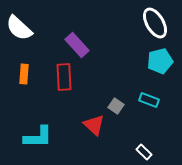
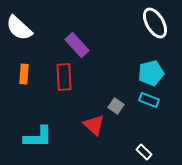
cyan pentagon: moved 9 px left, 12 px down
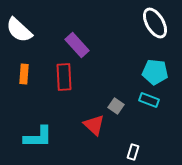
white semicircle: moved 2 px down
cyan pentagon: moved 4 px right, 1 px up; rotated 20 degrees clockwise
white rectangle: moved 11 px left; rotated 63 degrees clockwise
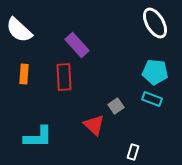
cyan rectangle: moved 3 px right, 1 px up
gray square: rotated 21 degrees clockwise
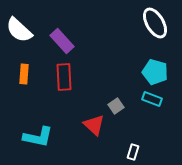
purple rectangle: moved 15 px left, 4 px up
cyan pentagon: rotated 10 degrees clockwise
cyan L-shape: rotated 12 degrees clockwise
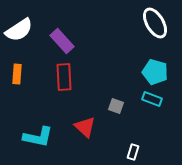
white semicircle: rotated 76 degrees counterclockwise
orange rectangle: moved 7 px left
gray square: rotated 35 degrees counterclockwise
red triangle: moved 9 px left, 2 px down
